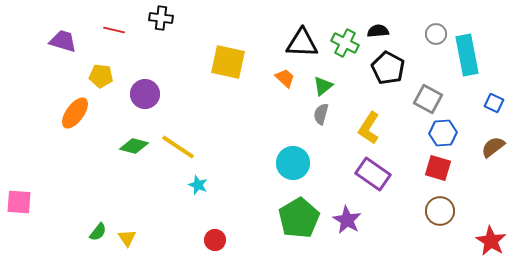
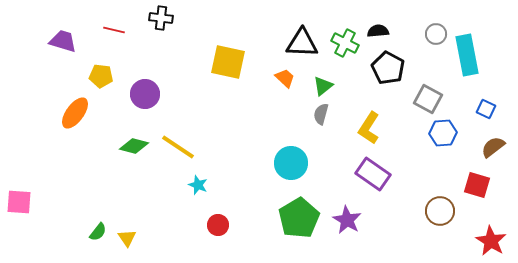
blue square: moved 8 px left, 6 px down
cyan circle: moved 2 px left
red square: moved 39 px right, 17 px down
red circle: moved 3 px right, 15 px up
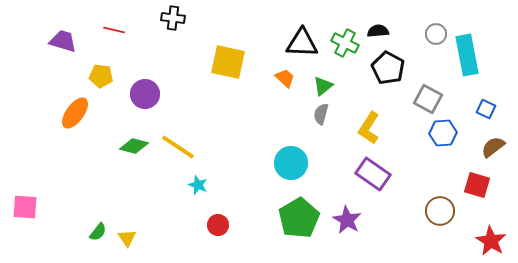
black cross: moved 12 px right
pink square: moved 6 px right, 5 px down
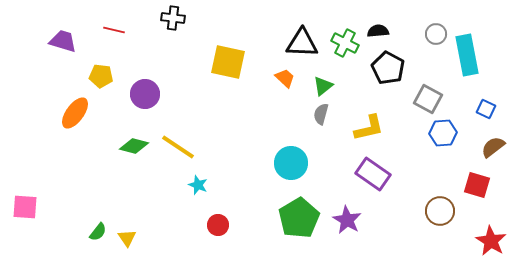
yellow L-shape: rotated 136 degrees counterclockwise
